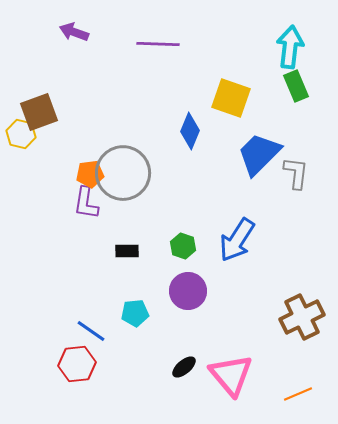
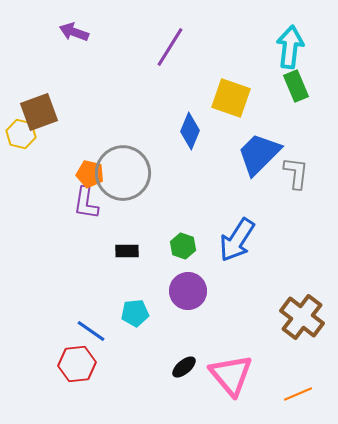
purple line: moved 12 px right, 3 px down; rotated 60 degrees counterclockwise
orange pentagon: rotated 20 degrees clockwise
brown cross: rotated 27 degrees counterclockwise
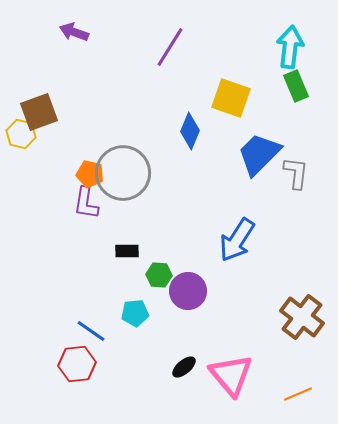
green hexagon: moved 24 px left, 29 px down; rotated 15 degrees counterclockwise
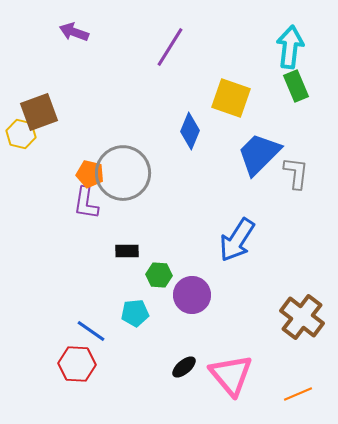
purple circle: moved 4 px right, 4 px down
red hexagon: rotated 9 degrees clockwise
